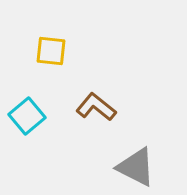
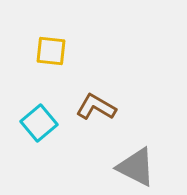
brown L-shape: rotated 9 degrees counterclockwise
cyan square: moved 12 px right, 7 px down
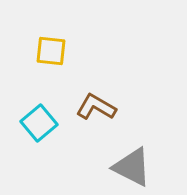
gray triangle: moved 4 px left
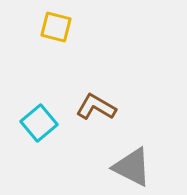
yellow square: moved 5 px right, 24 px up; rotated 8 degrees clockwise
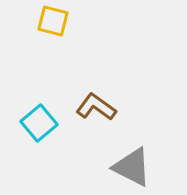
yellow square: moved 3 px left, 6 px up
brown L-shape: rotated 6 degrees clockwise
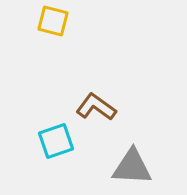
cyan square: moved 17 px right, 18 px down; rotated 21 degrees clockwise
gray triangle: rotated 24 degrees counterclockwise
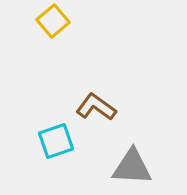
yellow square: rotated 36 degrees clockwise
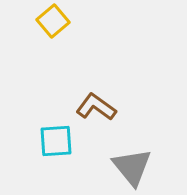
cyan square: rotated 15 degrees clockwise
gray triangle: rotated 48 degrees clockwise
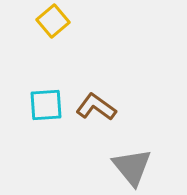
cyan square: moved 10 px left, 36 px up
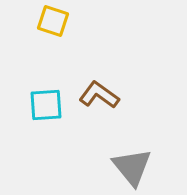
yellow square: rotated 32 degrees counterclockwise
brown L-shape: moved 3 px right, 12 px up
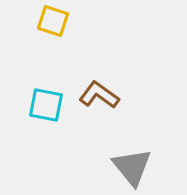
cyan square: rotated 15 degrees clockwise
